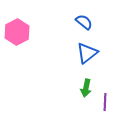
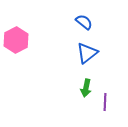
pink hexagon: moved 1 px left, 8 px down
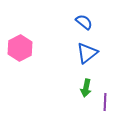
pink hexagon: moved 4 px right, 8 px down
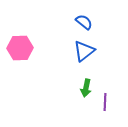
pink hexagon: rotated 25 degrees clockwise
blue triangle: moved 3 px left, 2 px up
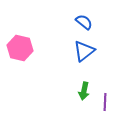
pink hexagon: rotated 15 degrees clockwise
green arrow: moved 2 px left, 3 px down
